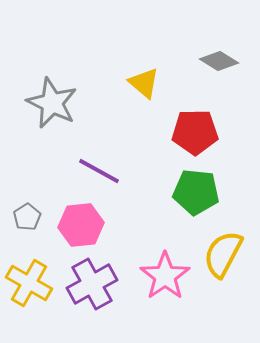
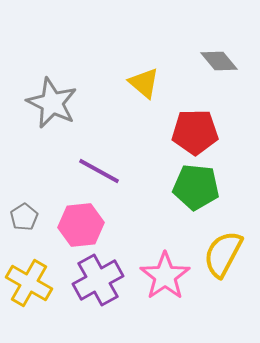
gray diamond: rotated 18 degrees clockwise
green pentagon: moved 5 px up
gray pentagon: moved 3 px left
purple cross: moved 6 px right, 4 px up
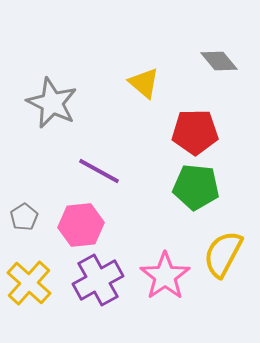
yellow cross: rotated 12 degrees clockwise
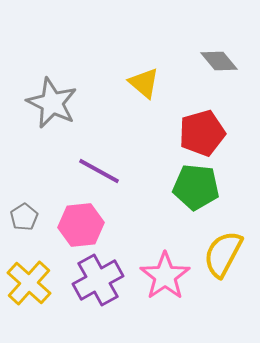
red pentagon: moved 7 px right, 1 px down; rotated 15 degrees counterclockwise
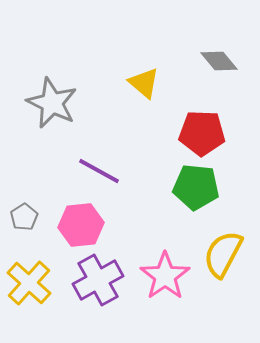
red pentagon: rotated 18 degrees clockwise
